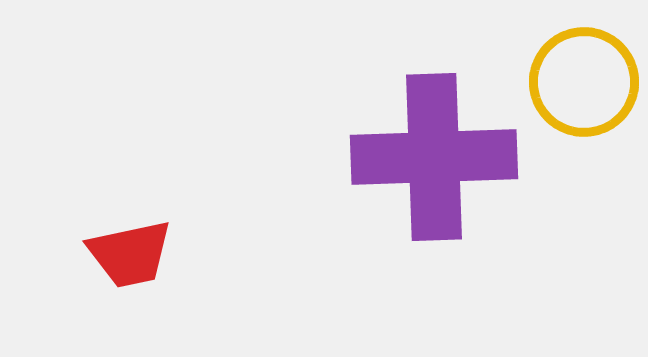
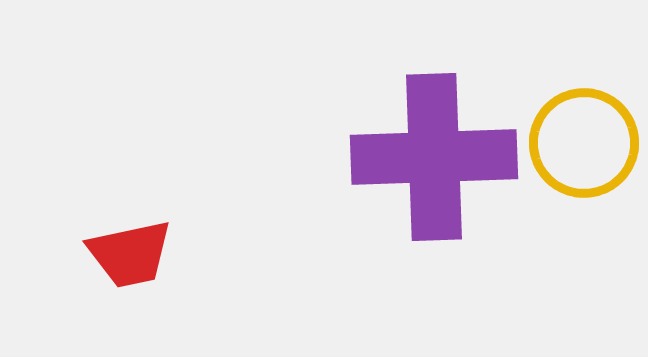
yellow circle: moved 61 px down
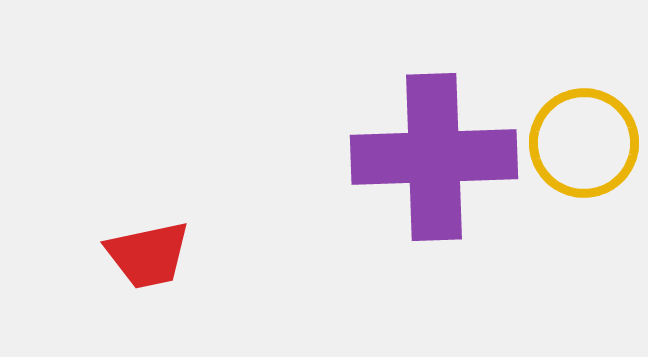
red trapezoid: moved 18 px right, 1 px down
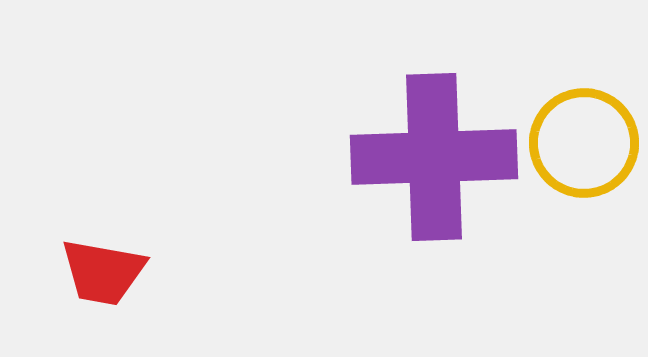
red trapezoid: moved 45 px left, 17 px down; rotated 22 degrees clockwise
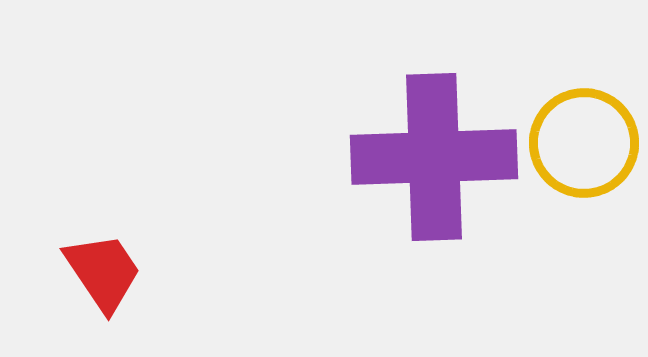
red trapezoid: rotated 134 degrees counterclockwise
